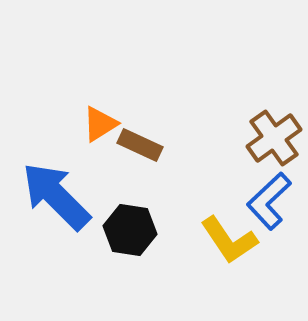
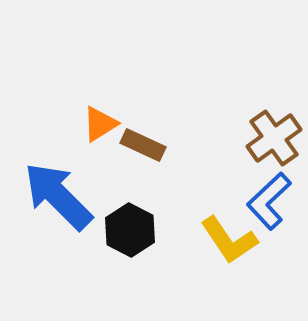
brown rectangle: moved 3 px right
blue arrow: moved 2 px right
black hexagon: rotated 18 degrees clockwise
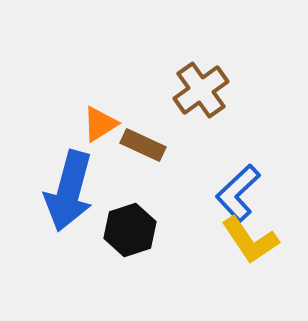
brown cross: moved 73 px left, 48 px up
blue arrow: moved 11 px right, 5 px up; rotated 120 degrees counterclockwise
blue L-shape: moved 31 px left, 8 px up
black hexagon: rotated 15 degrees clockwise
yellow L-shape: moved 21 px right
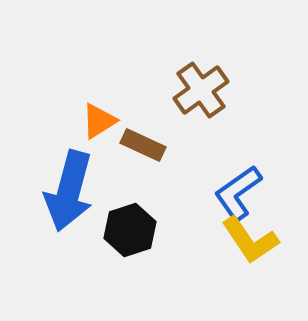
orange triangle: moved 1 px left, 3 px up
blue L-shape: rotated 8 degrees clockwise
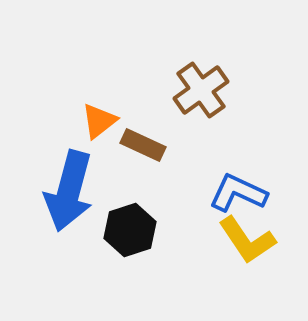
orange triangle: rotated 6 degrees counterclockwise
blue L-shape: rotated 60 degrees clockwise
yellow L-shape: moved 3 px left
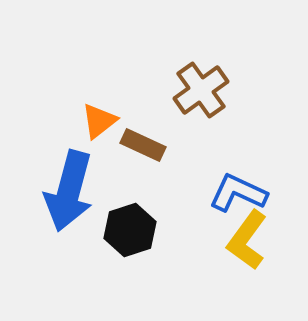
yellow L-shape: rotated 70 degrees clockwise
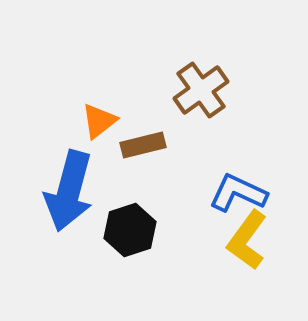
brown rectangle: rotated 39 degrees counterclockwise
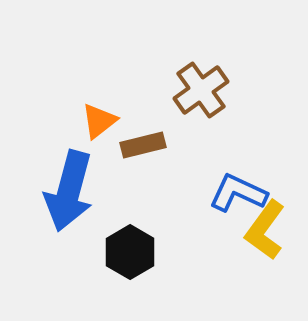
black hexagon: moved 22 px down; rotated 12 degrees counterclockwise
yellow L-shape: moved 18 px right, 10 px up
